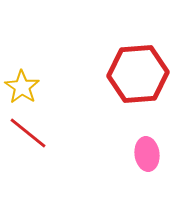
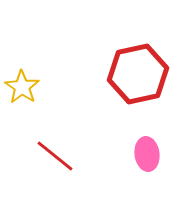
red hexagon: rotated 8 degrees counterclockwise
red line: moved 27 px right, 23 px down
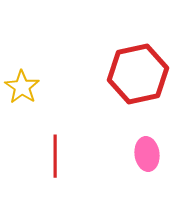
red line: rotated 51 degrees clockwise
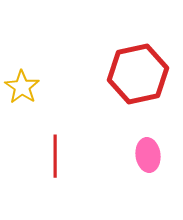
pink ellipse: moved 1 px right, 1 px down
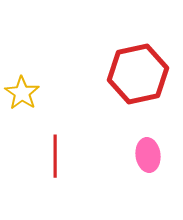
yellow star: moved 6 px down
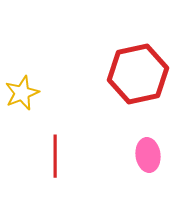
yellow star: rotated 16 degrees clockwise
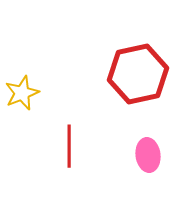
red line: moved 14 px right, 10 px up
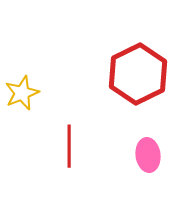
red hexagon: rotated 14 degrees counterclockwise
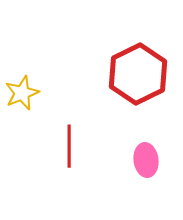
pink ellipse: moved 2 px left, 5 px down
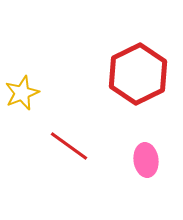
red line: rotated 54 degrees counterclockwise
